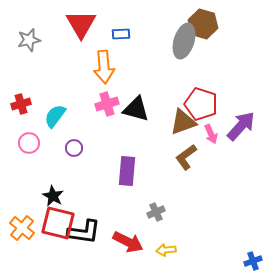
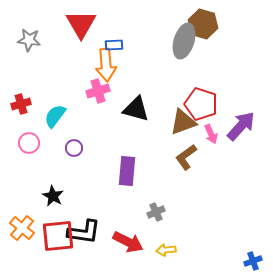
blue rectangle: moved 7 px left, 11 px down
gray star: rotated 20 degrees clockwise
orange arrow: moved 2 px right, 2 px up
pink cross: moved 9 px left, 13 px up
red square: moved 13 px down; rotated 20 degrees counterclockwise
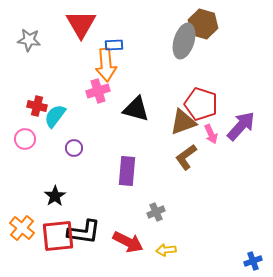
red cross: moved 16 px right, 2 px down; rotated 30 degrees clockwise
pink circle: moved 4 px left, 4 px up
black star: moved 2 px right; rotated 10 degrees clockwise
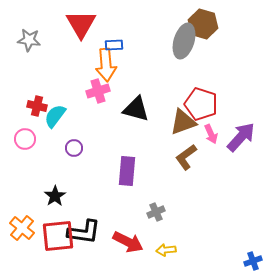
purple arrow: moved 11 px down
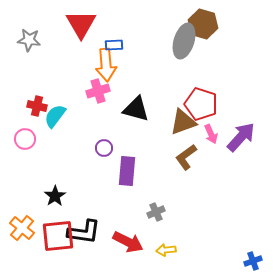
purple circle: moved 30 px right
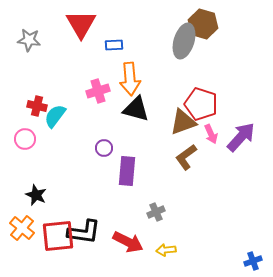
orange arrow: moved 24 px right, 14 px down
black star: moved 19 px left, 1 px up; rotated 15 degrees counterclockwise
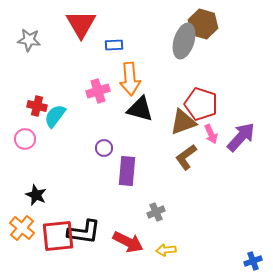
black triangle: moved 4 px right
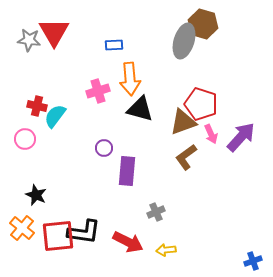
red triangle: moved 27 px left, 8 px down
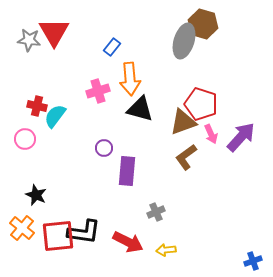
blue rectangle: moved 2 px left, 2 px down; rotated 48 degrees counterclockwise
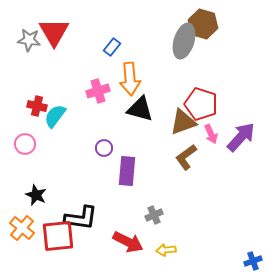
pink circle: moved 5 px down
gray cross: moved 2 px left, 3 px down
black L-shape: moved 3 px left, 14 px up
